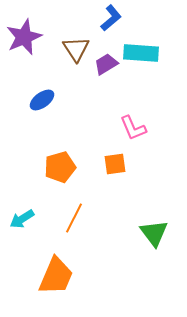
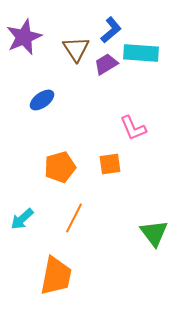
blue L-shape: moved 12 px down
orange square: moved 5 px left
cyan arrow: rotated 10 degrees counterclockwise
orange trapezoid: rotated 12 degrees counterclockwise
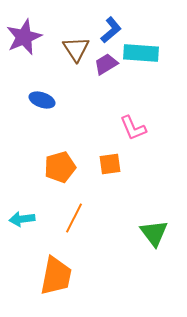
blue ellipse: rotated 55 degrees clockwise
cyan arrow: rotated 35 degrees clockwise
